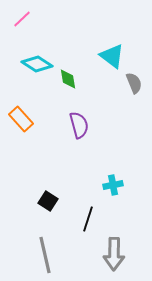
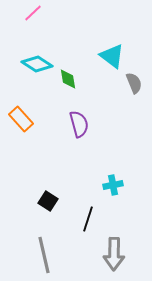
pink line: moved 11 px right, 6 px up
purple semicircle: moved 1 px up
gray line: moved 1 px left
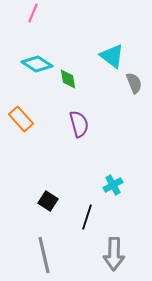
pink line: rotated 24 degrees counterclockwise
cyan cross: rotated 18 degrees counterclockwise
black line: moved 1 px left, 2 px up
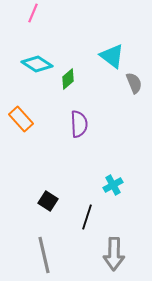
green diamond: rotated 60 degrees clockwise
purple semicircle: rotated 12 degrees clockwise
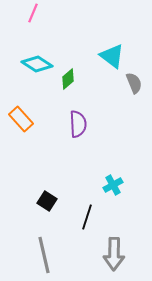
purple semicircle: moved 1 px left
black square: moved 1 px left
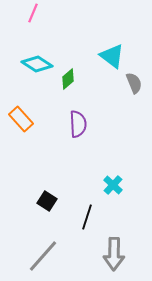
cyan cross: rotated 18 degrees counterclockwise
gray line: moved 1 px left, 1 px down; rotated 54 degrees clockwise
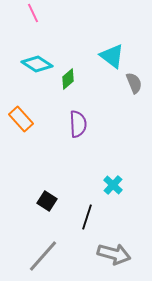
pink line: rotated 48 degrees counterclockwise
gray arrow: rotated 76 degrees counterclockwise
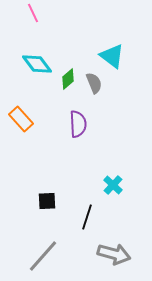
cyan diamond: rotated 20 degrees clockwise
gray semicircle: moved 40 px left
black square: rotated 36 degrees counterclockwise
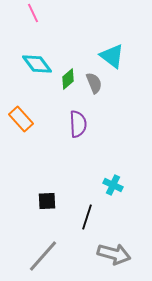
cyan cross: rotated 18 degrees counterclockwise
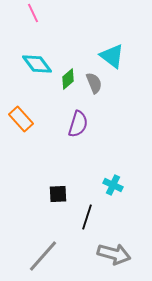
purple semicircle: rotated 20 degrees clockwise
black square: moved 11 px right, 7 px up
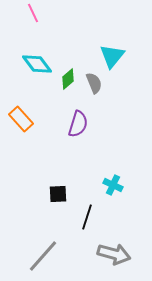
cyan triangle: rotated 32 degrees clockwise
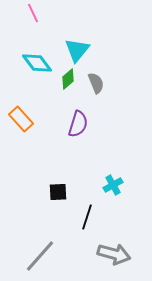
cyan triangle: moved 35 px left, 6 px up
cyan diamond: moved 1 px up
gray semicircle: moved 2 px right
cyan cross: rotated 36 degrees clockwise
black square: moved 2 px up
gray line: moved 3 px left
